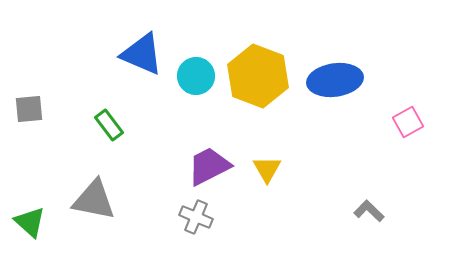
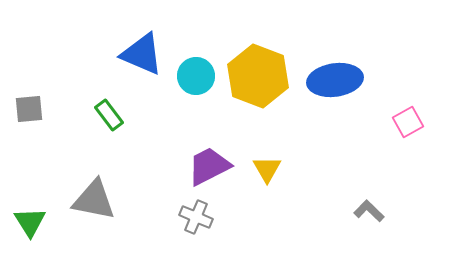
green rectangle: moved 10 px up
green triangle: rotated 16 degrees clockwise
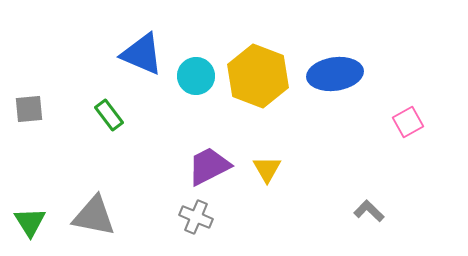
blue ellipse: moved 6 px up
gray triangle: moved 16 px down
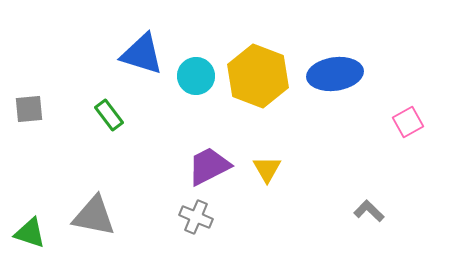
blue triangle: rotated 6 degrees counterclockwise
green triangle: moved 11 px down; rotated 40 degrees counterclockwise
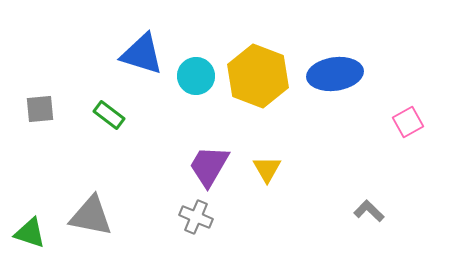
gray square: moved 11 px right
green rectangle: rotated 16 degrees counterclockwise
purple trapezoid: rotated 33 degrees counterclockwise
gray triangle: moved 3 px left
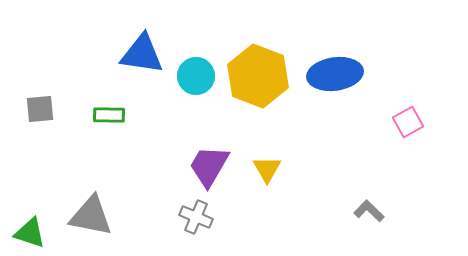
blue triangle: rotated 9 degrees counterclockwise
green rectangle: rotated 36 degrees counterclockwise
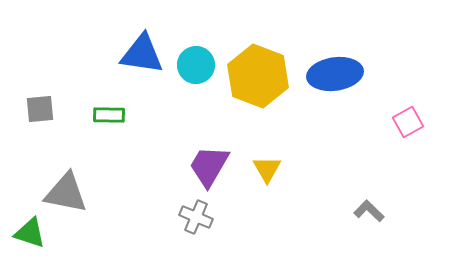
cyan circle: moved 11 px up
gray triangle: moved 25 px left, 23 px up
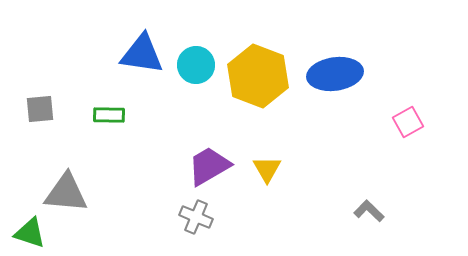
purple trapezoid: rotated 30 degrees clockwise
gray triangle: rotated 6 degrees counterclockwise
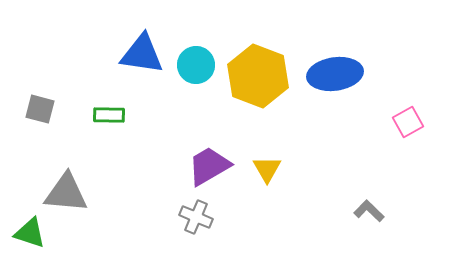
gray square: rotated 20 degrees clockwise
